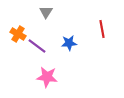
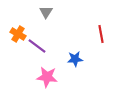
red line: moved 1 px left, 5 px down
blue star: moved 6 px right, 16 px down
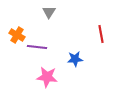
gray triangle: moved 3 px right
orange cross: moved 1 px left, 1 px down
purple line: moved 1 px down; rotated 30 degrees counterclockwise
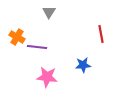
orange cross: moved 2 px down
blue star: moved 8 px right, 6 px down
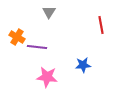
red line: moved 9 px up
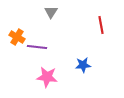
gray triangle: moved 2 px right
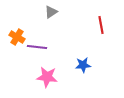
gray triangle: rotated 24 degrees clockwise
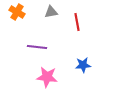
gray triangle: rotated 24 degrees clockwise
red line: moved 24 px left, 3 px up
orange cross: moved 25 px up
